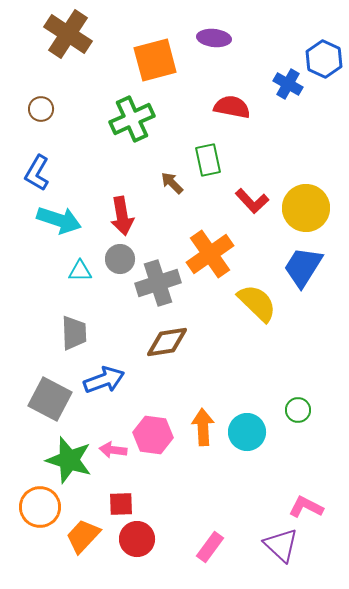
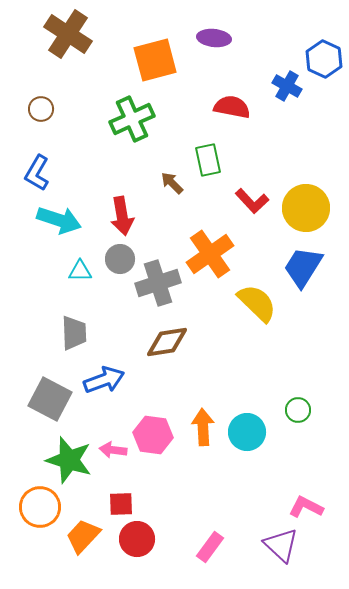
blue cross: moved 1 px left, 2 px down
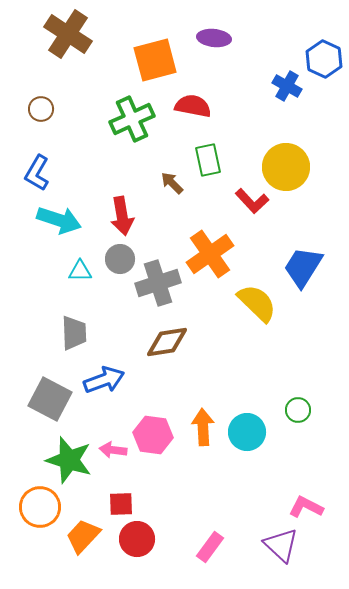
red semicircle: moved 39 px left, 1 px up
yellow circle: moved 20 px left, 41 px up
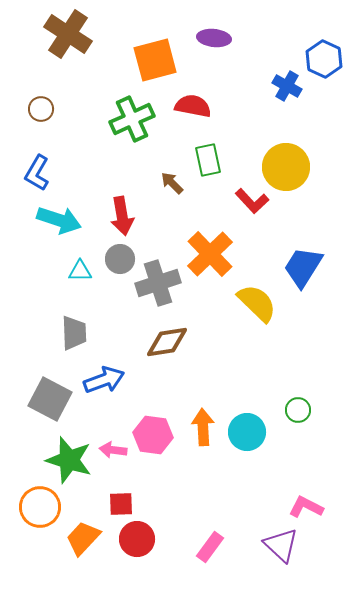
orange cross: rotated 9 degrees counterclockwise
orange trapezoid: moved 2 px down
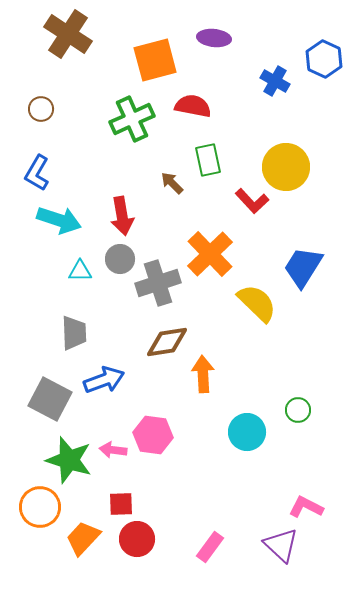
blue cross: moved 12 px left, 5 px up
orange arrow: moved 53 px up
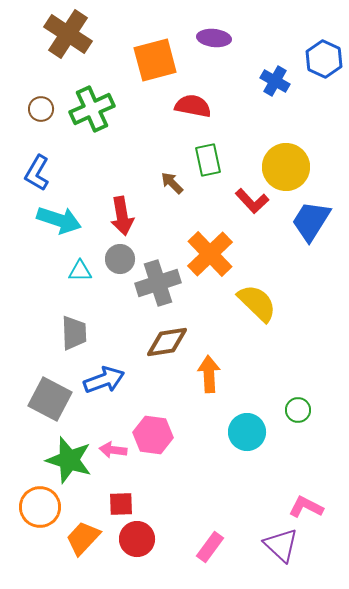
green cross: moved 40 px left, 10 px up
blue trapezoid: moved 8 px right, 46 px up
orange arrow: moved 6 px right
